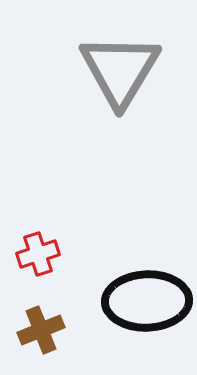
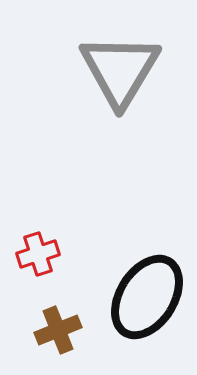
black ellipse: moved 4 px up; rotated 56 degrees counterclockwise
brown cross: moved 17 px right
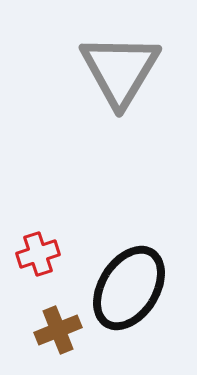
black ellipse: moved 18 px left, 9 px up
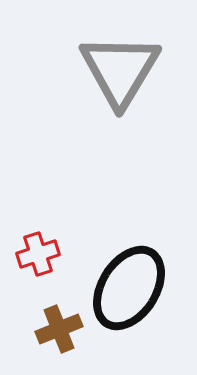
brown cross: moved 1 px right, 1 px up
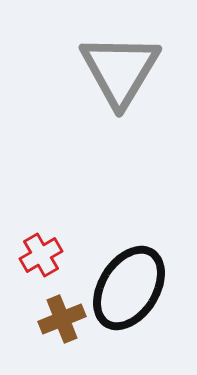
red cross: moved 3 px right, 1 px down; rotated 12 degrees counterclockwise
brown cross: moved 3 px right, 10 px up
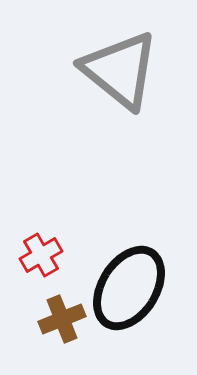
gray triangle: rotated 22 degrees counterclockwise
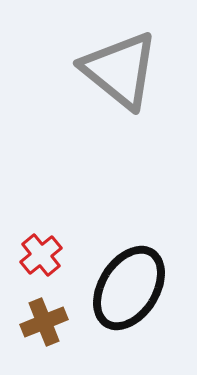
red cross: rotated 9 degrees counterclockwise
brown cross: moved 18 px left, 3 px down
